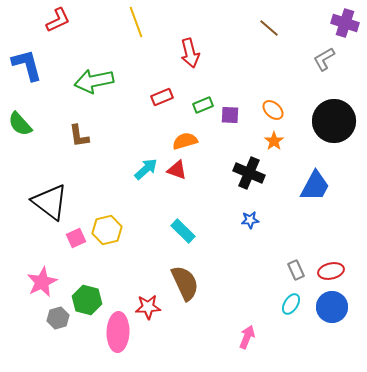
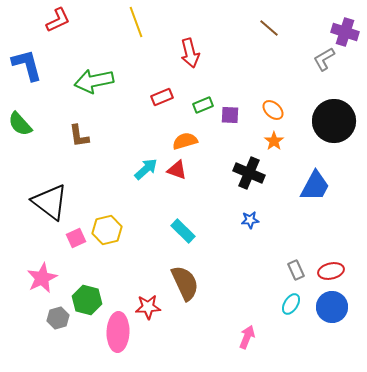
purple cross: moved 9 px down
pink star: moved 4 px up
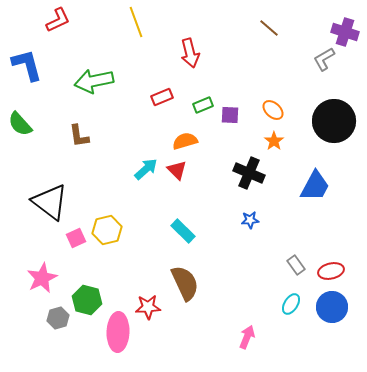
red triangle: rotated 25 degrees clockwise
gray rectangle: moved 5 px up; rotated 12 degrees counterclockwise
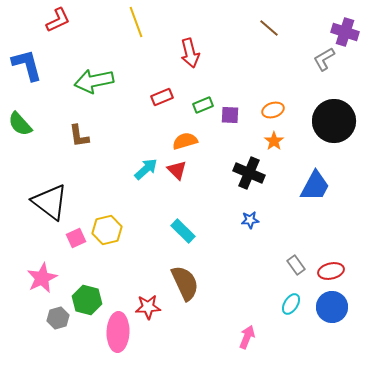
orange ellipse: rotated 60 degrees counterclockwise
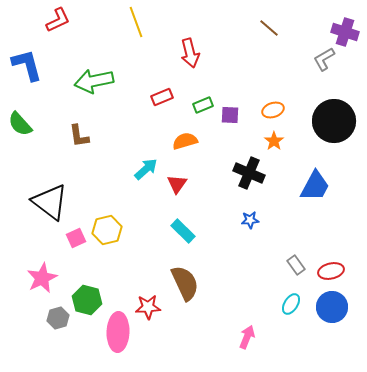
red triangle: moved 14 px down; rotated 20 degrees clockwise
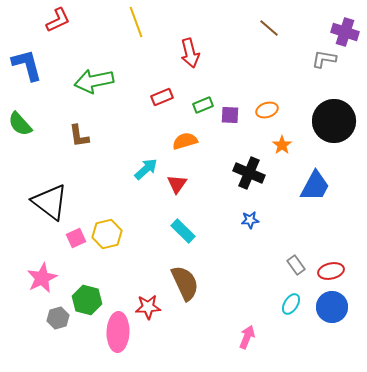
gray L-shape: rotated 40 degrees clockwise
orange ellipse: moved 6 px left
orange star: moved 8 px right, 4 px down
yellow hexagon: moved 4 px down
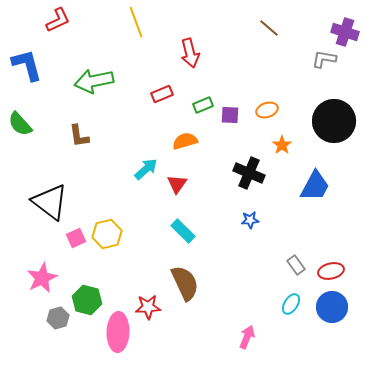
red rectangle: moved 3 px up
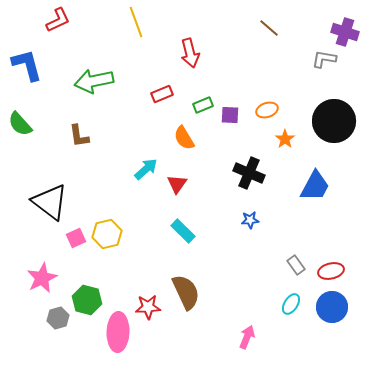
orange semicircle: moved 1 px left, 3 px up; rotated 105 degrees counterclockwise
orange star: moved 3 px right, 6 px up
brown semicircle: moved 1 px right, 9 px down
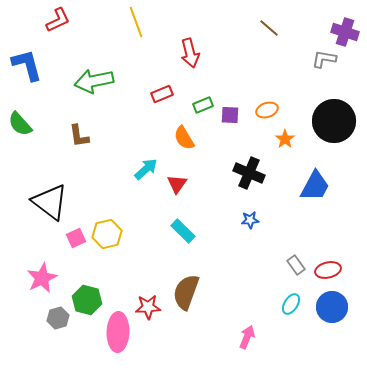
red ellipse: moved 3 px left, 1 px up
brown semicircle: rotated 135 degrees counterclockwise
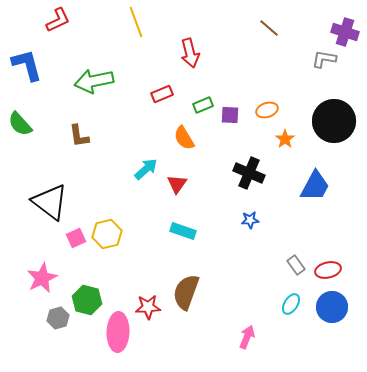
cyan rectangle: rotated 25 degrees counterclockwise
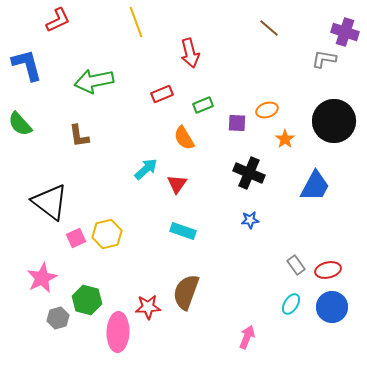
purple square: moved 7 px right, 8 px down
